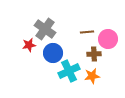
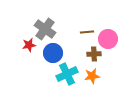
cyan cross: moved 2 px left, 3 px down
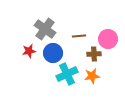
brown line: moved 8 px left, 4 px down
red star: moved 6 px down
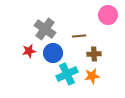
pink circle: moved 24 px up
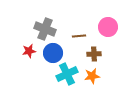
pink circle: moved 12 px down
gray cross: rotated 15 degrees counterclockwise
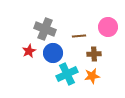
red star: rotated 16 degrees counterclockwise
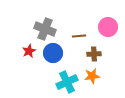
cyan cross: moved 8 px down
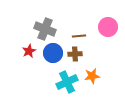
brown cross: moved 19 px left
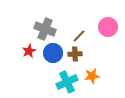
brown line: rotated 40 degrees counterclockwise
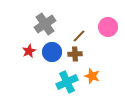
gray cross: moved 5 px up; rotated 35 degrees clockwise
blue circle: moved 1 px left, 1 px up
orange star: rotated 28 degrees clockwise
